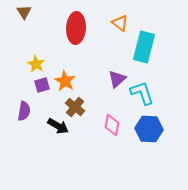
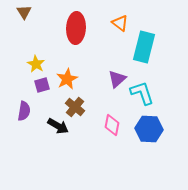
orange star: moved 2 px right, 2 px up; rotated 15 degrees clockwise
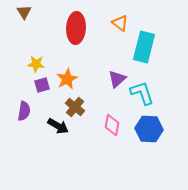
yellow star: rotated 24 degrees counterclockwise
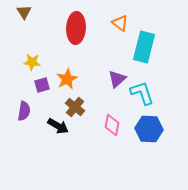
yellow star: moved 4 px left, 2 px up
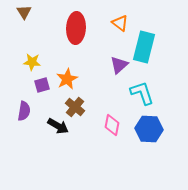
purple triangle: moved 2 px right, 14 px up
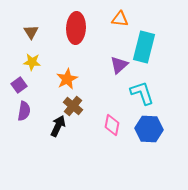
brown triangle: moved 7 px right, 20 px down
orange triangle: moved 4 px up; rotated 30 degrees counterclockwise
purple square: moved 23 px left; rotated 21 degrees counterclockwise
brown cross: moved 2 px left, 1 px up
black arrow: rotated 95 degrees counterclockwise
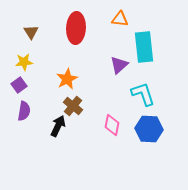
cyan rectangle: rotated 20 degrees counterclockwise
yellow star: moved 8 px left; rotated 12 degrees counterclockwise
cyan L-shape: moved 1 px right, 1 px down
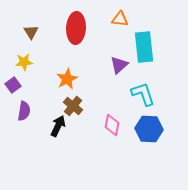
purple square: moved 6 px left
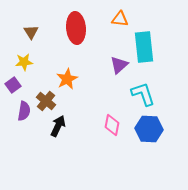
red ellipse: rotated 8 degrees counterclockwise
brown cross: moved 27 px left, 5 px up
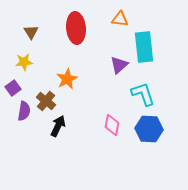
purple square: moved 3 px down
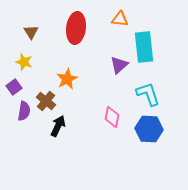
red ellipse: rotated 12 degrees clockwise
yellow star: rotated 24 degrees clockwise
purple square: moved 1 px right, 1 px up
cyan L-shape: moved 5 px right
pink diamond: moved 8 px up
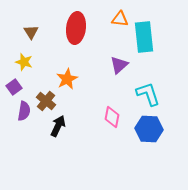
cyan rectangle: moved 10 px up
